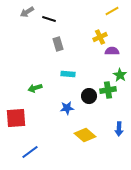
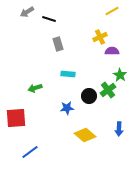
green cross: rotated 28 degrees counterclockwise
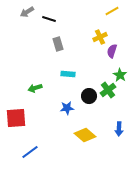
purple semicircle: rotated 72 degrees counterclockwise
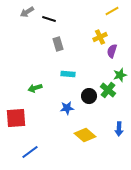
green star: rotated 24 degrees clockwise
green cross: rotated 14 degrees counterclockwise
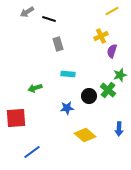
yellow cross: moved 1 px right, 1 px up
blue line: moved 2 px right
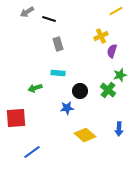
yellow line: moved 4 px right
cyan rectangle: moved 10 px left, 1 px up
black circle: moved 9 px left, 5 px up
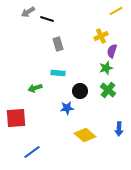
gray arrow: moved 1 px right
black line: moved 2 px left
green star: moved 14 px left, 7 px up
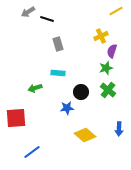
black circle: moved 1 px right, 1 px down
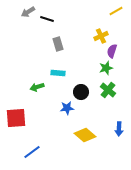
green arrow: moved 2 px right, 1 px up
